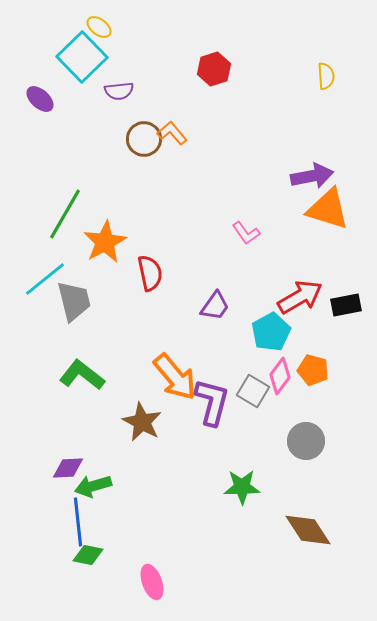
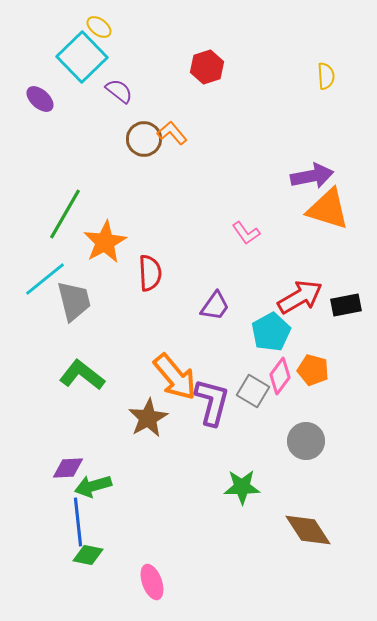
red hexagon: moved 7 px left, 2 px up
purple semicircle: rotated 136 degrees counterclockwise
red semicircle: rotated 9 degrees clockwise
brown star: moved 6 px right, 4 px up; rotated 15 degrees clockwise
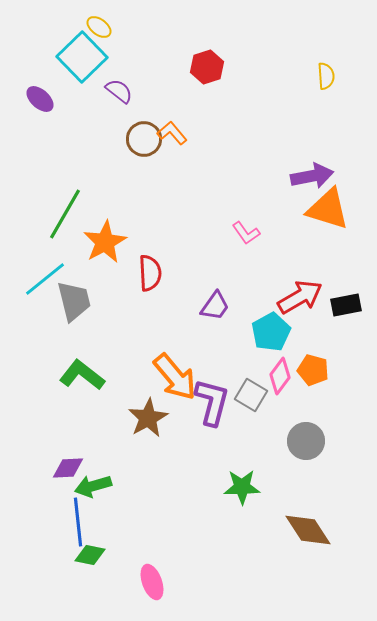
gray square: moved 2 px left, 4 px down
green diamond: moved 2 px right
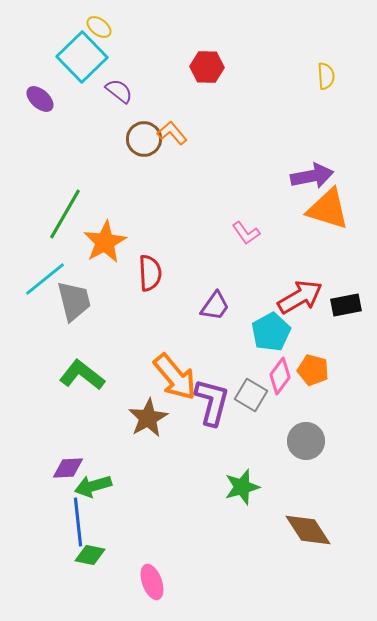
red hexagon: rotated 20 degrees clockwise
green star: rotated 15 degrees counterclockwise
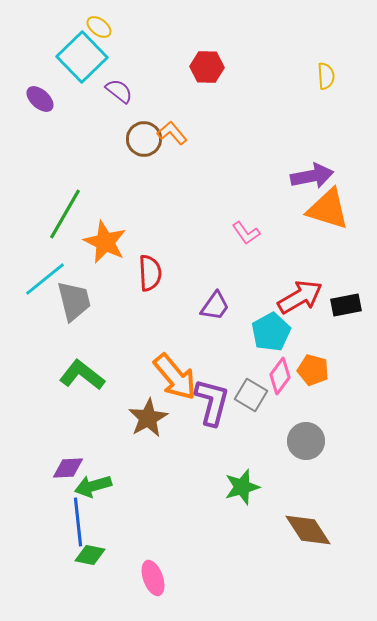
orange star: rotated 18 degrees counterclockwise
pink ellipse: moved 1 px right, 4 px up
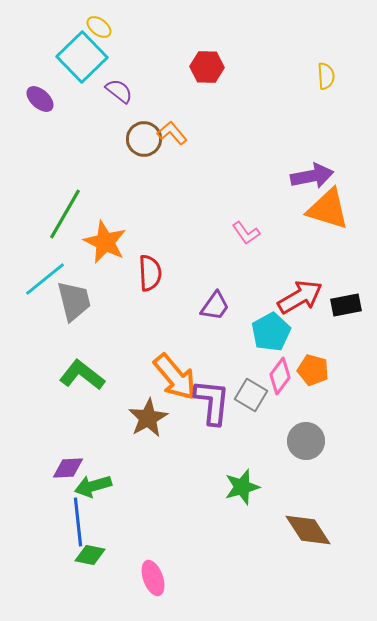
purple L-shape: rotated 9 degrees counterclockwise
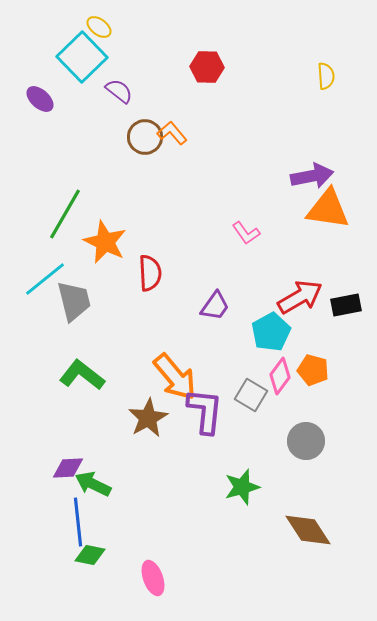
brown circle: moved 1 px right, 2 px up
orange triangle: rotated 9 degrees counterclockwise
purple L-shape: moved 7 px left, 9 px down
green arrow: moved 2 px up; rotated 42 degrees clockwise
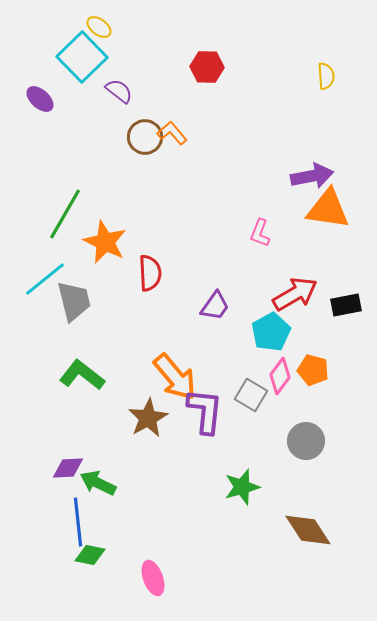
pink L-shape: moved 14 px right; rotated 56 degrees clockwise
red arrow: moved 5 px left, 3 px up
green arrow: moved 5 px right, 1 px up
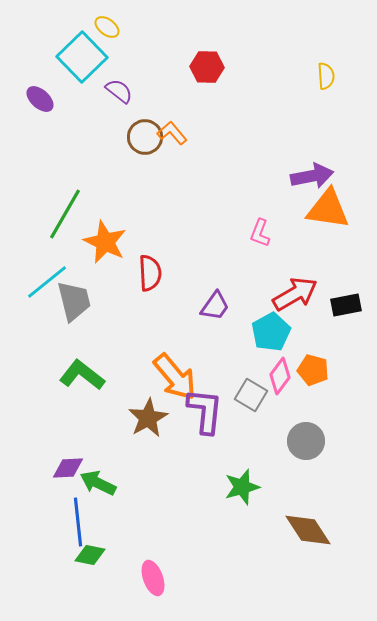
yellow ellipse: moved 8 px right
cyan line: moved 2 px right, 3 px down
